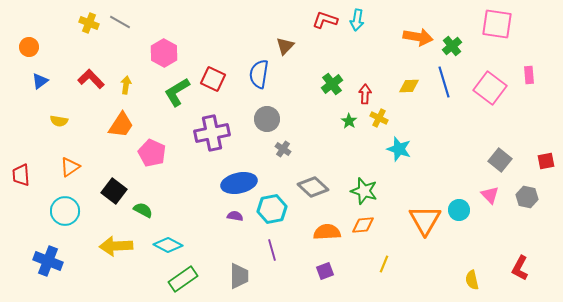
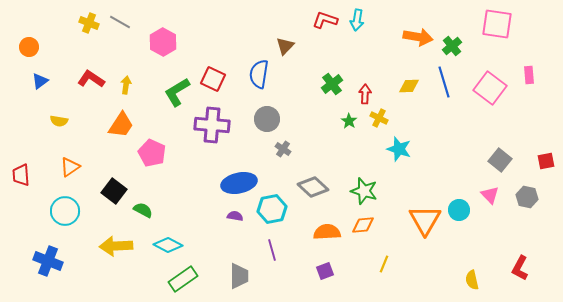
pink hexagon at (164, 53): moved 1 px left, 11 px up
red L-shape at (91, 79): rotated 12 degrees counterclockwise
purple cross at (212, 133): moved 8 px up; rotated 16 degrees clockwise
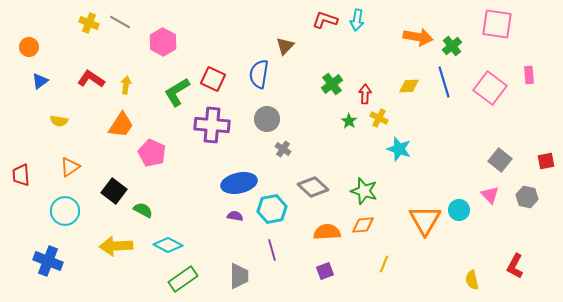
red L-shape at (520, 268): moved 5 px left, 2 px up
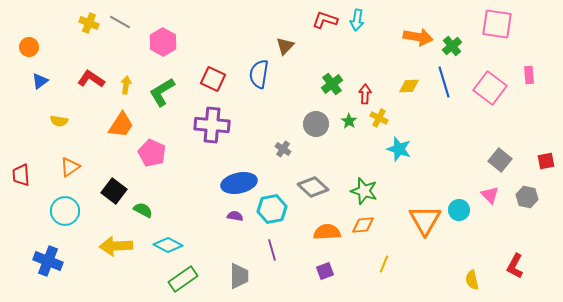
green L-shape at (177, 92): moved 15 px left
gray circle at (267, 119): moved 49 px right, 5 px down
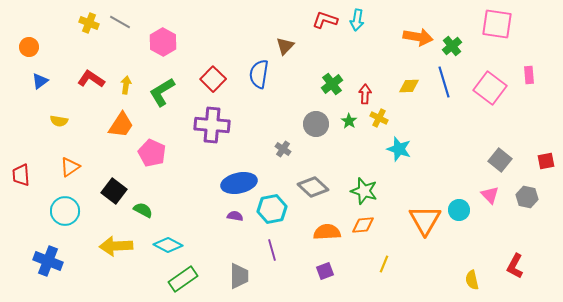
red square at (213, 79): rotated 20 degrees clockwise
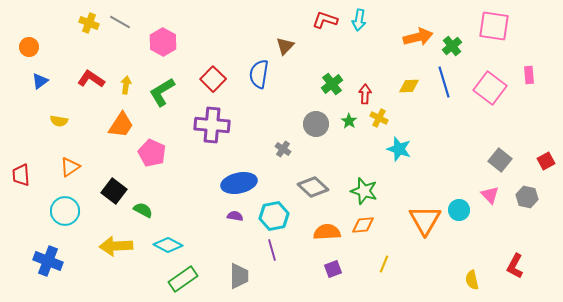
cyan arrow at (357, 20): moved 2 px right
pink square at (497, 24): moved 3 px left, 2 px down
orange arrow at (418, 37): rotated 24 degrees counterclockwise
red square at (546, 161): rotated 18 degrees counterclockwise
cyan hexagon at (272, 209): moved 2 px right, 7 px down
purple square at (325, 271): moved 8 px right, 2 px up
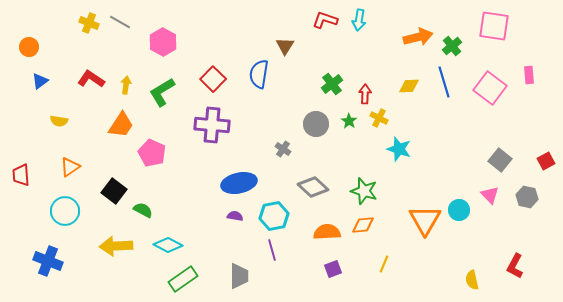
brown triangle at (285, 46): rotated 12 degrees counterclockwise
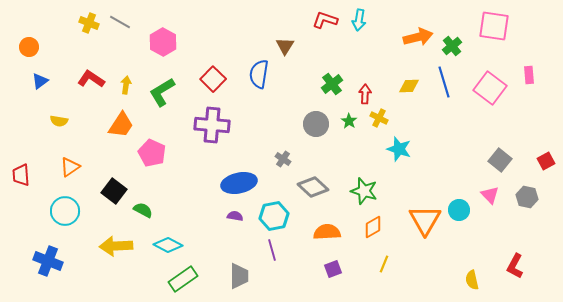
gray cross at (283, 149): moved 10 px down
orange diamond at (363, 225): moved 10 px right, 2 px down; rotated 25 degrees counterclockwise
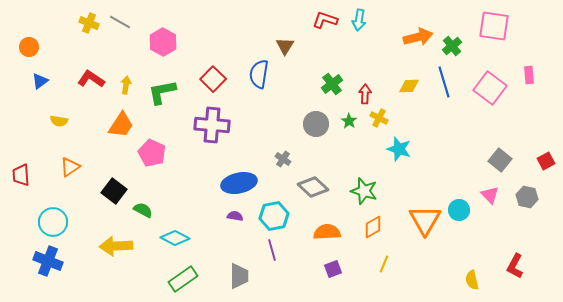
green L-shape at (162, 92): rotated 20 degrees clockwise
cyan circle at (65, 211): moved 12 px left, 11 px down
cyan diamond at (168, 245): moved 7 px right, 7 px up
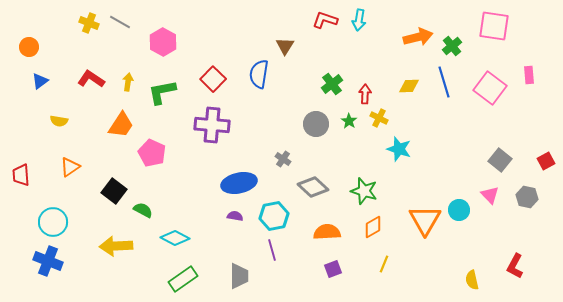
yellow arrow at (126, 85): moved 2 px right, 3 px up
